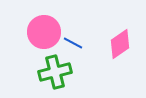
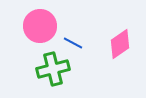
pink circle: moved 4 px left, 6 px up
green cross: moved 2 px left, 3 px up
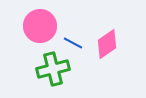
pink diamond: moved 13 px left
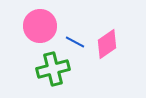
blue line: moved 2 px right, 1 px up
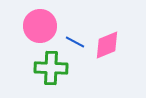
pink diamond: moved 1 px down; rotated 12 degrees clockwise
green cross: moved 2 px left, 1 px up; rotated 16 degrees clockwise
